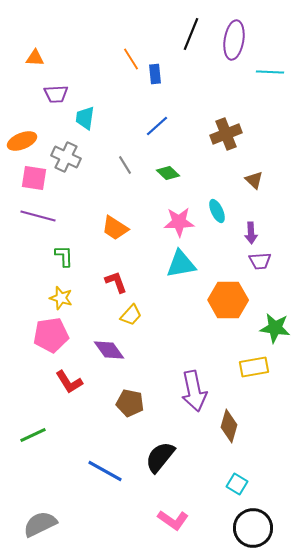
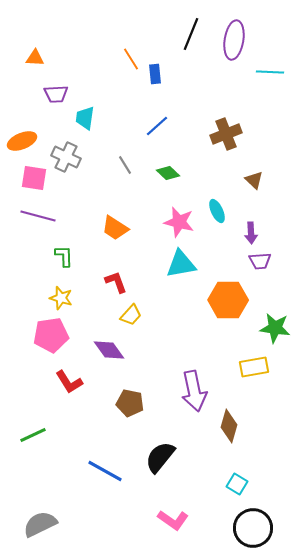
pink star at (179, 222): rotated 16 degrees clockwise
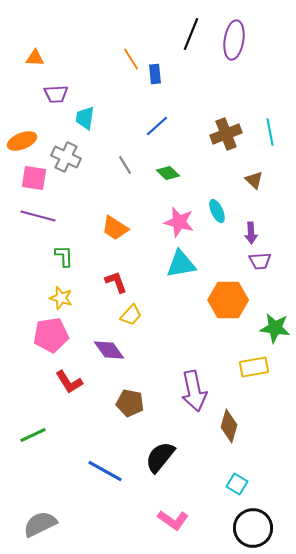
cyan line at (270, 72): moved 60 px down; rotated 76 degrees clockwise
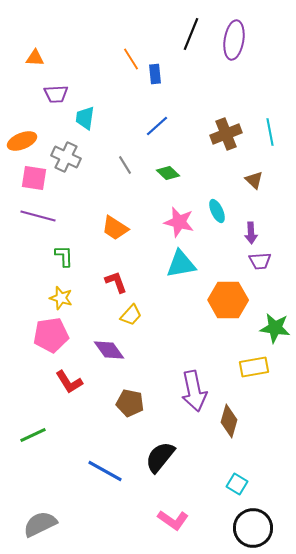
brown diamond at (229, 426): moved 5 px up
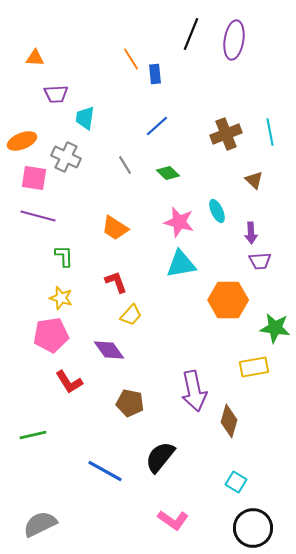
green line at (33, 435): rotated 12 degrees clockwise
cyan square at (237, 484): moved 1 px left, 2 px up
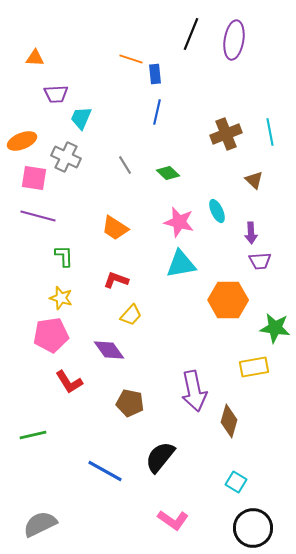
orange line at (131, 59): rotated 40 degrees counterclockwise
cyan trapezoid at (85, 118): moved 4 px left; rotated 15 degrees clockwise
blue line at (157, 126): moved 14 px up; rotated 35 degrees counterclockwise
red L-shape at (116, 282): moved 2 px up; rotated 50 degrees counterclockwise
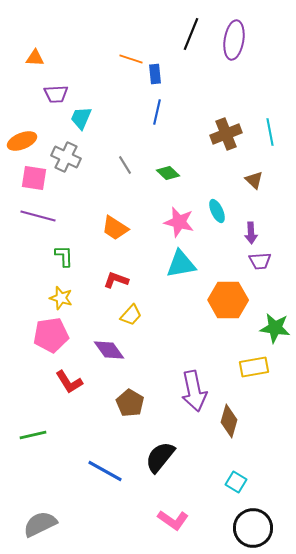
brown pentagon at (130, 403): rotated 20 degrees clockwise
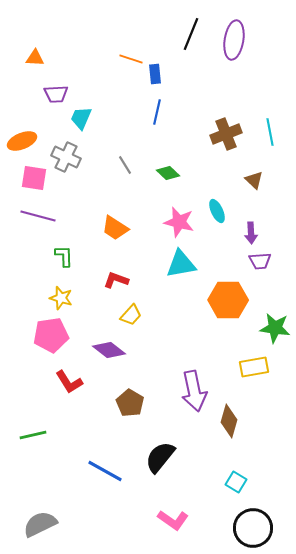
purple diamond at (109, 350): rotated 16 degrees counterclockwise
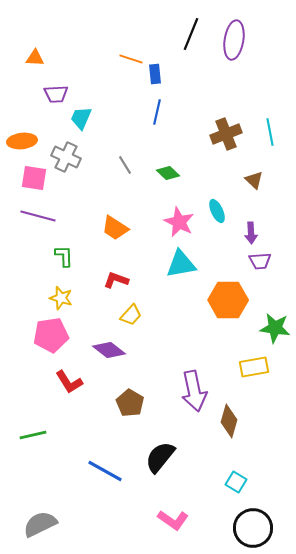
orange ellipse at (22, 141): rotated 16 degrees clockwise
pink star at (179, 222): rotated 12 degrees clockwise
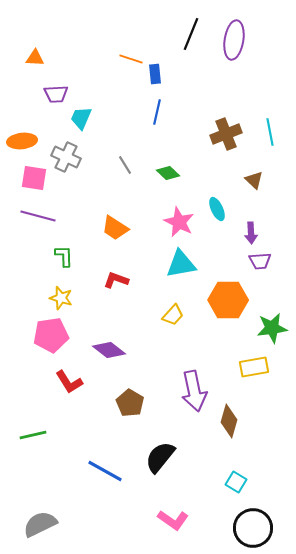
cyan ellipse at (217, 211): moved 2 px up
yellow trapezoid at (131, 315): moved 42 px right
green star at (275, 328): moved 3 px left; rotated 16 degrees counterclockwise
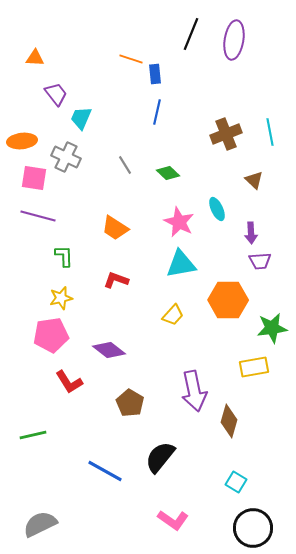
purple trapezoid at (56, 94): rotated 125 degrees counterclockwise
yellow star at (61, 298): rotated 30 degrees counterclockwise
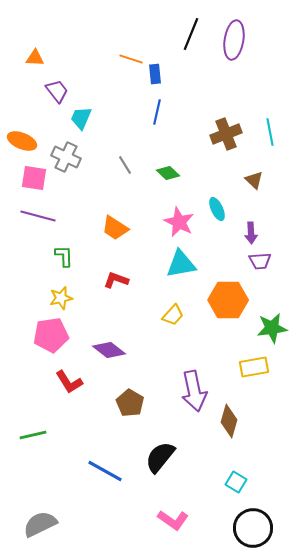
purple trapezoid at (56, 94): moved 1 px right, 3 px up
orange ellipse at (22, 141): rotated 28 degrees clockwise
